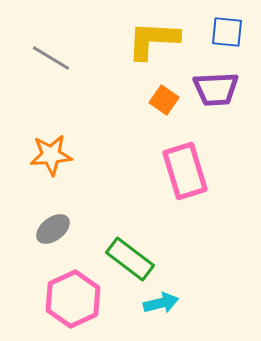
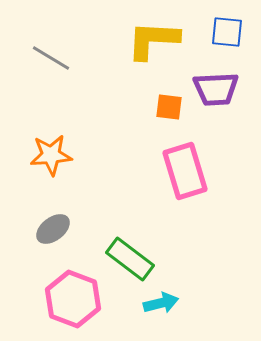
orange square: moved 5 px right, 7 px down; rotated 28 degrees counterclockwise
pink hexagon: rotated 14 degrees counterclockwise
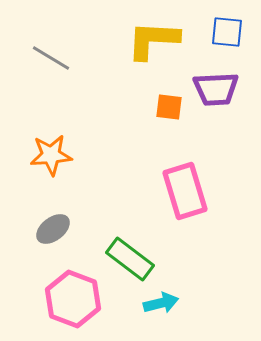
pink rectangle: moved 20 px down
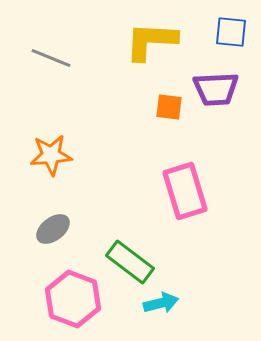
blue square: moved 4 px right
yellow L-shape: moved 2 px left, 1 px down
gray line: rotated 9 degrees counterclockwise
green rectangle: moved 3 px down
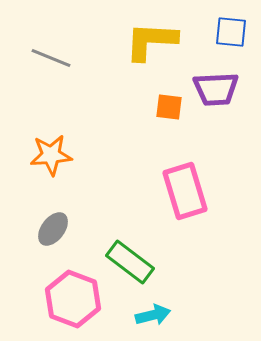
gray ellipse: rotated 16 degrees counterclockwise
cyan arrow: moved 8 px left, 12 px down
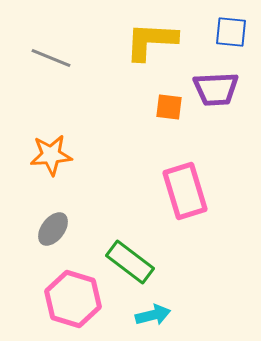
pink hexagon: rotated 4 degrees counterclockwise
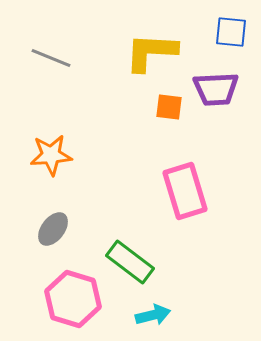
yellow L-shape: moved 11 px down
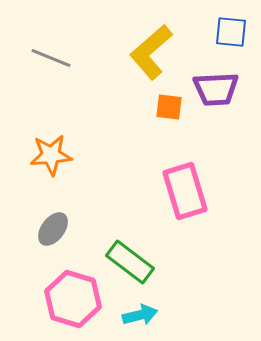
yellow L-shape: rotated 44 degrees counterclockwise
cyan arrow: moved 13 px left
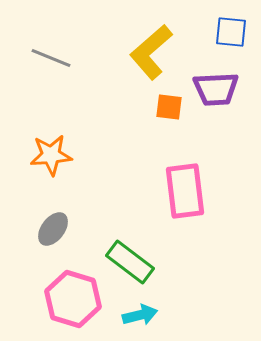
pink rectangle: rotated 10 degrees clockwise
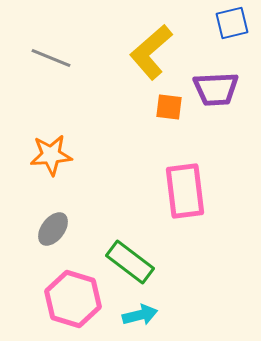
blue square: moved 1 px right, 9 px up; rotated 20 degrees counterclockwise
